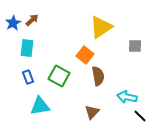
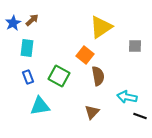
black line: rotated 24 degrees counterclockwise
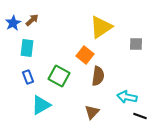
gray square: moved 1 px right, 2 px up
brown semicircle: rotated 18 degrees clockwise
cyan triangle: moved 1 px right, 1 px up; rotated 20 degrees counterclockwise
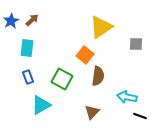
blue star: moved 2 px left, 2 px up
green square: moved 3 px right, 3 px down
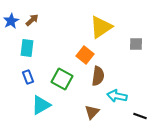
cyan arrow: moved 10 px left, 1 px up
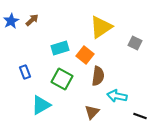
gray square: moved 1 px left, 1 px up; rotated 24 degrees clockwise
cyan rectangle: moved 33 px right; rotated 66 degrees clockwise
blue rectangle: moved 3 px left, 5 px up
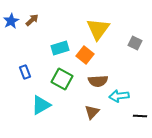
yellow triangle: moved 3 px left, 2 px down; rotated 20 degrees counterclockwise
brown semicircle: moved 5 px down; rotated 78 degrees clockwise
cyan arrow: moved 2 px right; rotated 18 degrees counterclockwise
black line: rotated 16 degrees counterclockwise
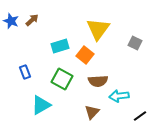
blue star: rotated 21 degrees counterclockwise
cyan rectangle: moved 2 px up
black line: rotated 40 degrees counterclockwise
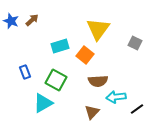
green square: moved 6 px left, 1 px down
cyan arrow: moved 3 px left, 1 px down
cyan triangle: moved 2 px right, 2 px up
black line: moved 3 px left, 7 px up
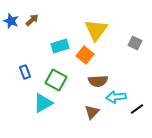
yellow triangle: moved 2 px left, 1 px down
